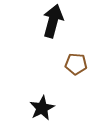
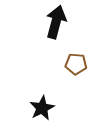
black arrow: moved 3 px right, 1 px down
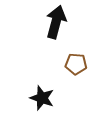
black star: moved 10 px up; rotated 25 degrees counterclockwise
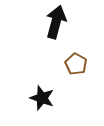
brown pentagon: rotated 25 degrees clockwise
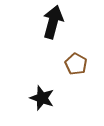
black arrow: moved 3 px left
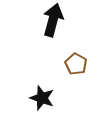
black arrow: moved 2 px up
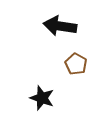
black arrow: moved 7 px right, 6 px down; rotated 96 degrees counterclockwise
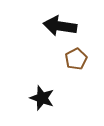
brown pentagon: moved 5 px up; rotated 15 degrees clockwise
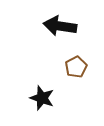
brown pentagon: moved 8 px down
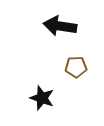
brown pentagon: rotated 25 degrees clockwise
